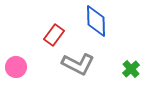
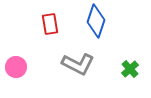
blue diamond: rotated 20 degrees clockwise
red rectangle: moved 4 px left, 11 px up; rotated 45 degrees counterclockwise
green cross: moved 1 px left
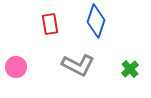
gray L-shape: moved 1 px down
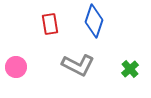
blue diamond: moved 2 px left
